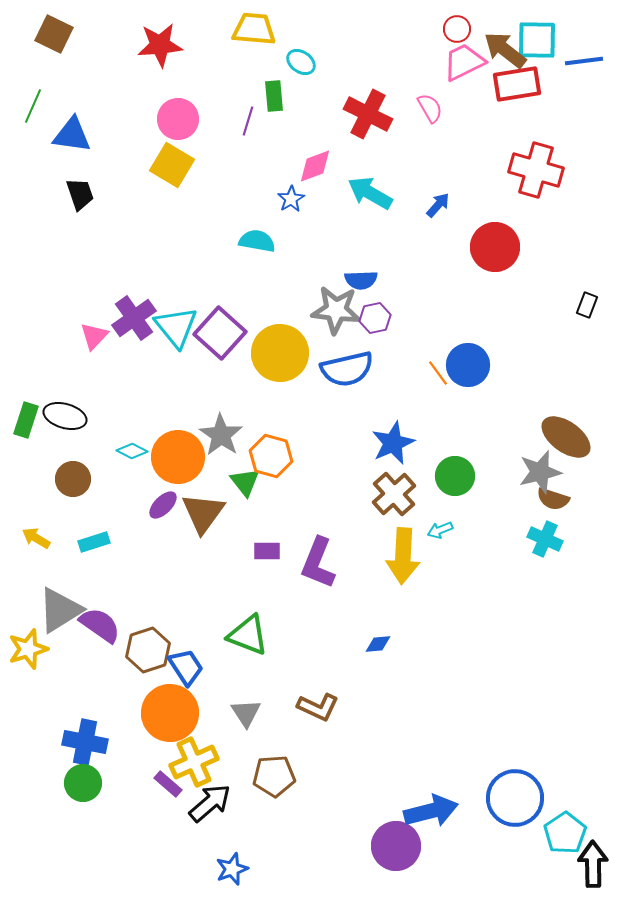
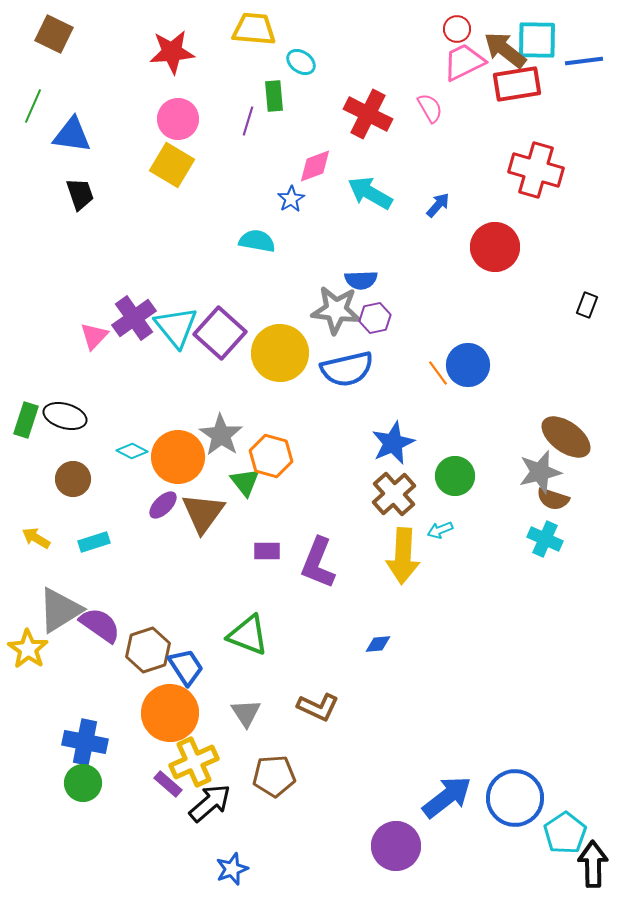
red star at (160, 45): moved 12 px right, 7 px down
yellow star at (28, 649): rotated 21 degrees counterclockwise
blue arrow at (431, 811): moved 16 px right, 14 px up; rotated 24 degrees counterclockwise
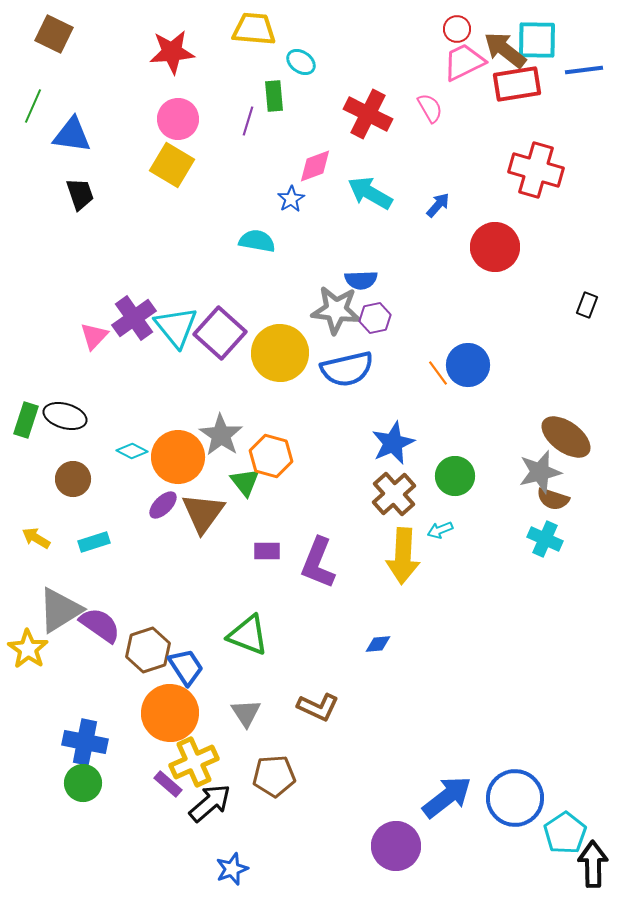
blue line at (584, 61): moved 9 px down
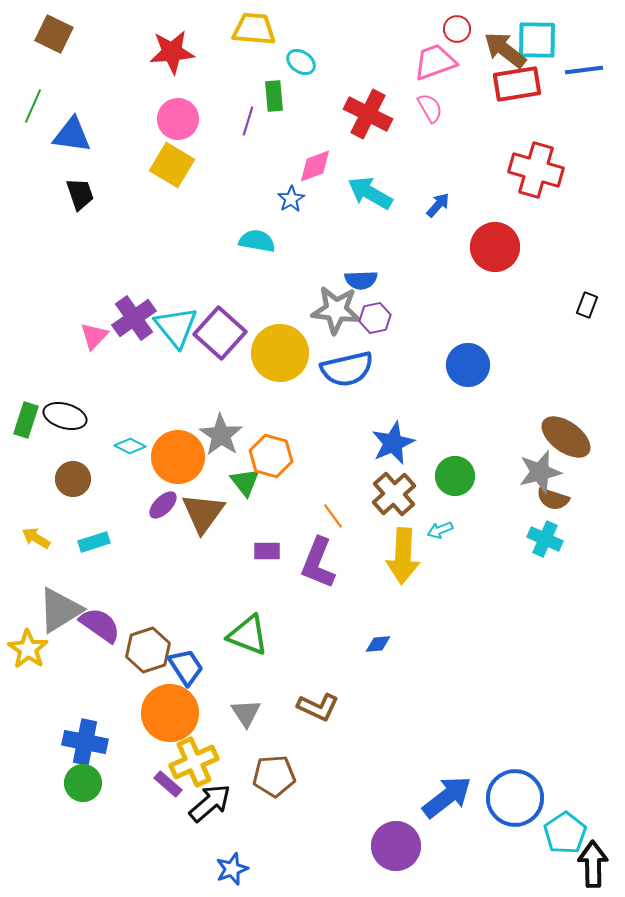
pink trapezoid at (464, 62): moved 29 px left; rotated 6 degrees clockwise
orange line at (438, 373): moved 105 px left, 143 px down
cyan diamond at (132, 451): moved 2 px left, 5 px up
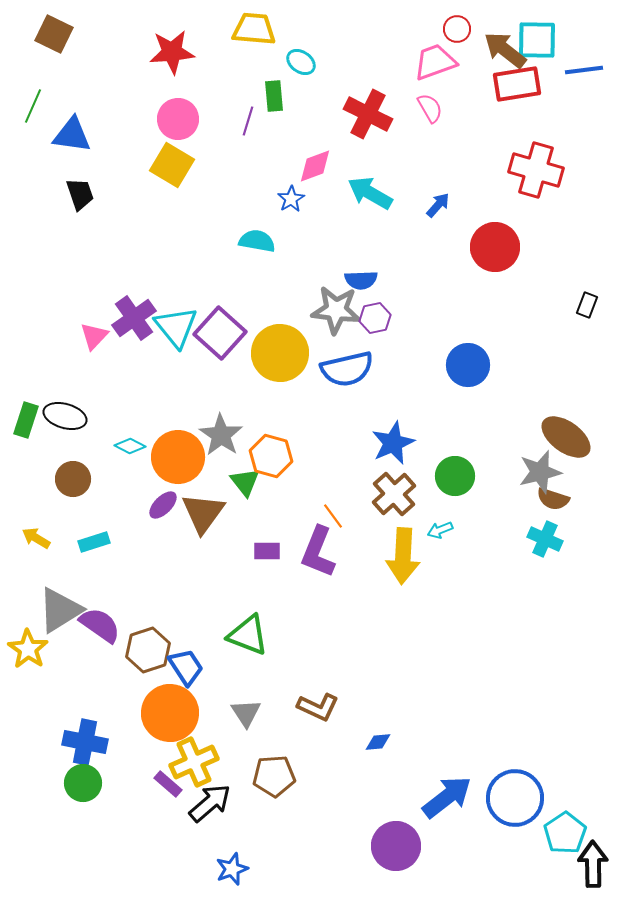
purple L-shape at (318, 563): moved 11 px up
blue diamond at (378, 644): moved 98 px down
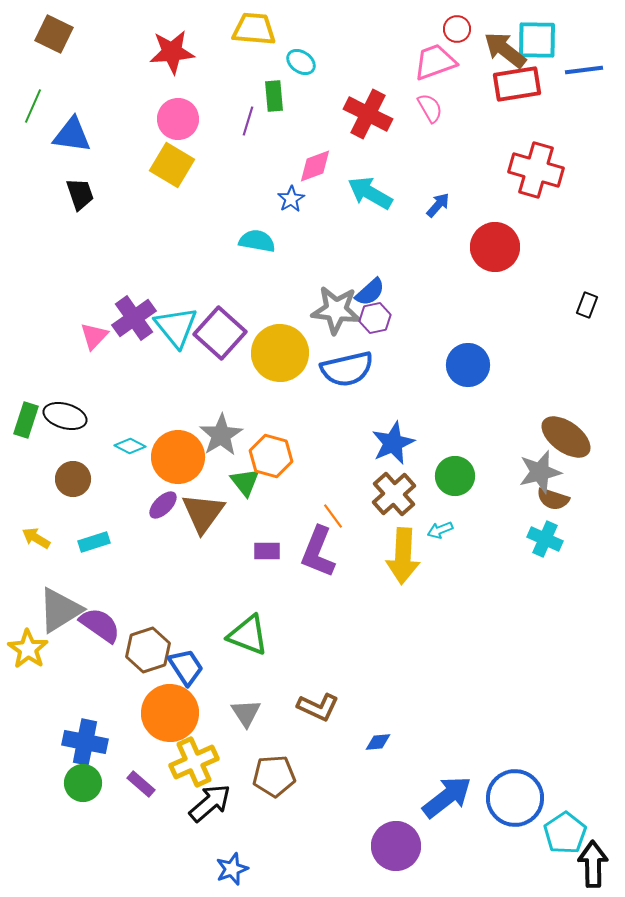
blue semicircle at (361, 280): moved 9 px right, 12 px down; rotated 40 degrees counterclockwise
gray star at (221, 435): rotated 6 degrees clockwise
purple rectangle at (168, 784): moved 27 px left
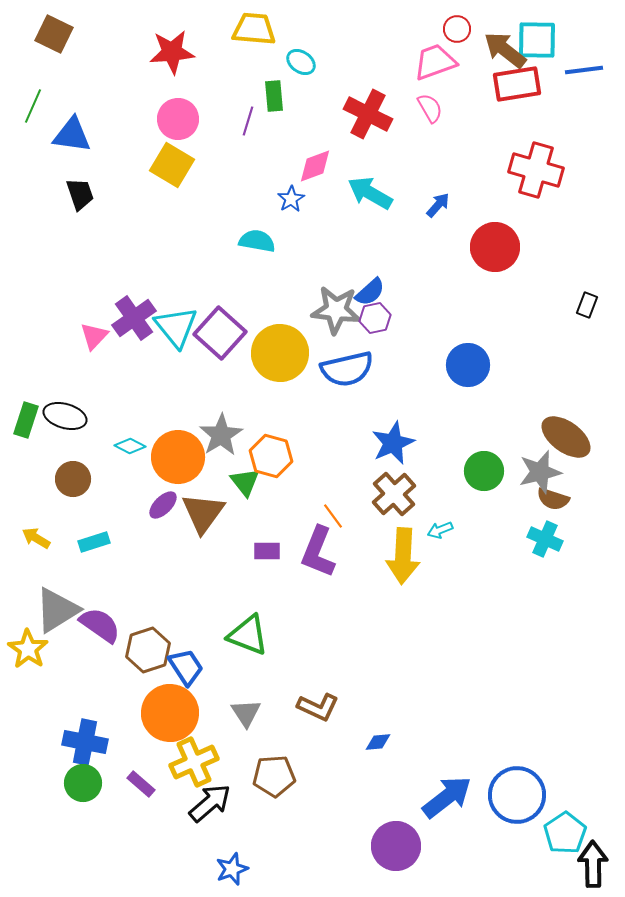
green circle at (455, 476): moved 29 px right, 5 px up
gray triangle at (60, 610): moved 3 px left
blue circle at (515, 798): moved 2 px right, 3 px up
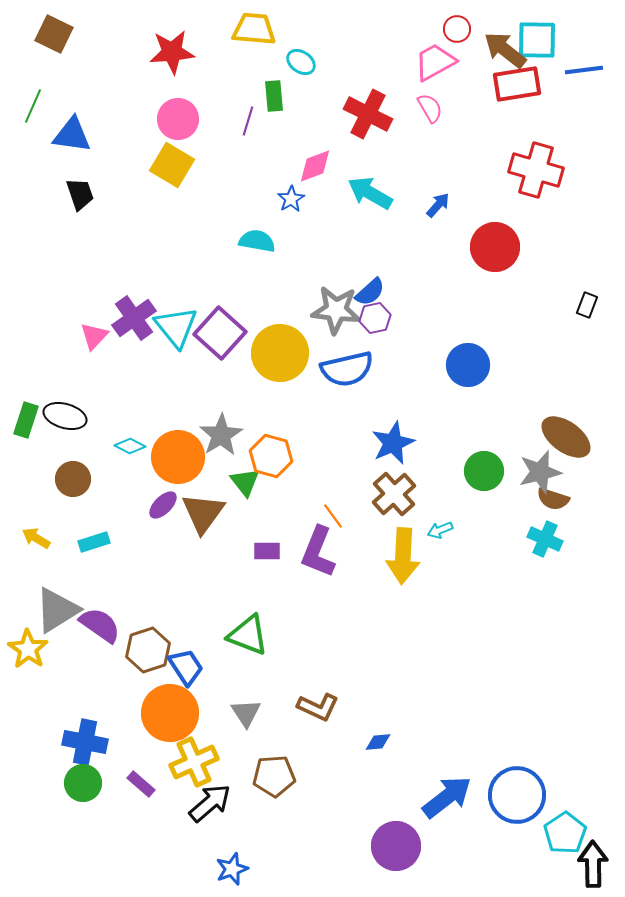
pink trapezoid at (435, 62): rotated 9 degrees counterclockwise
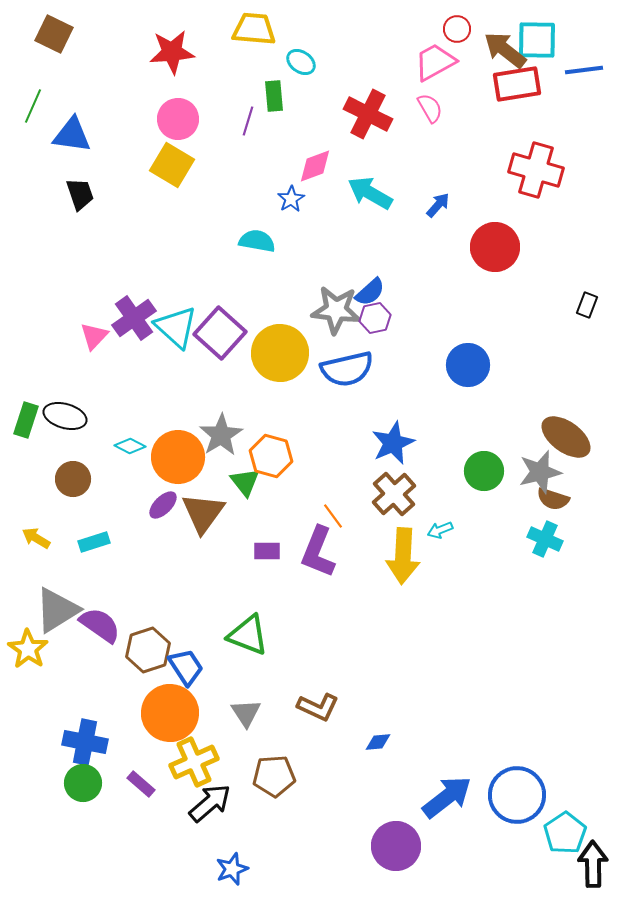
cyan triangle at (176, 327): rotated 9 degrees counterclockwise
